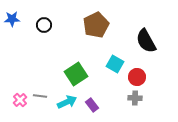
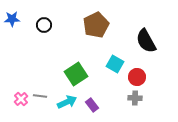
pink cross: moved 1 px right, 1 px up
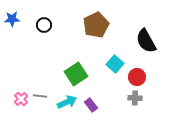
cyan square: rotated 12 degrees clockwise
purple rectangle: moved 1 px left
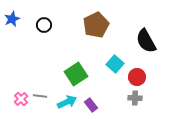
blue star: rotated 21 degrees counterclockwise
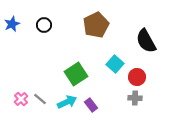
blue star: moved 5 px down
gray line: moved 3 px down; rotated 32 degrees clockwise
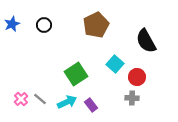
gray cross: moved 3 px left
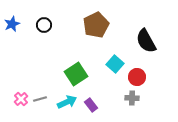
gray line: rotated 56 degrees counterclockwise
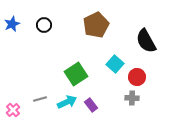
pink cross: moved 8 px left, 11 px down
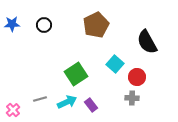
blue star: rotated 21 degrees clockwise
black semicircle: moved 1 px right, 1 px down
